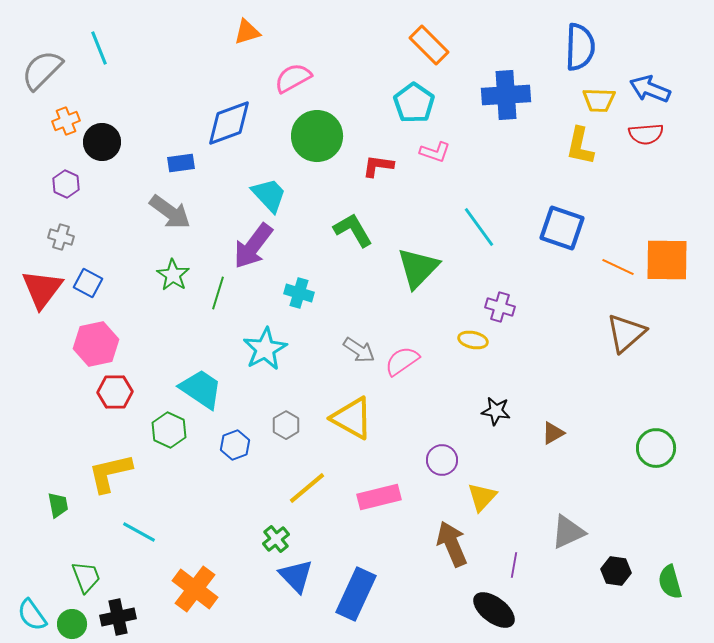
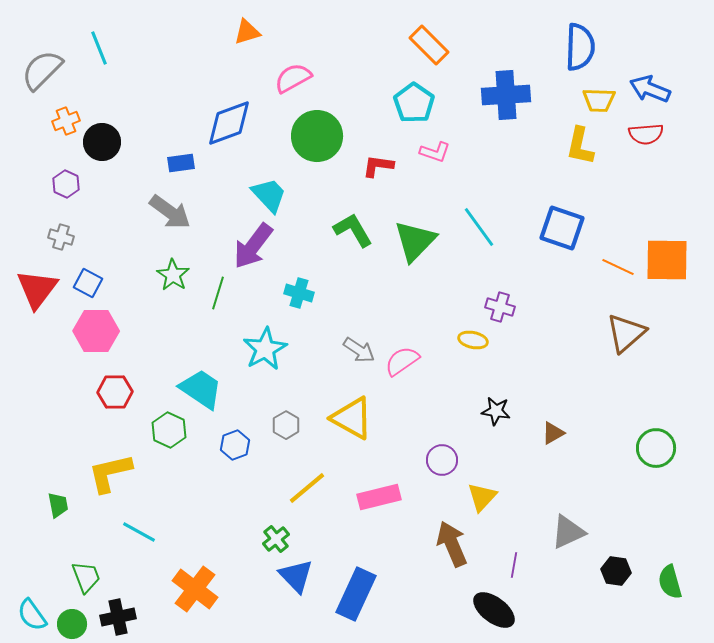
green triangle at (418, 268): moved 3 px left, 27 px up
red triangle at (42, 289): moved 5 px left
pink hexagon at (96, 344): moved 13 px up; rotated 12 degrees clockwise
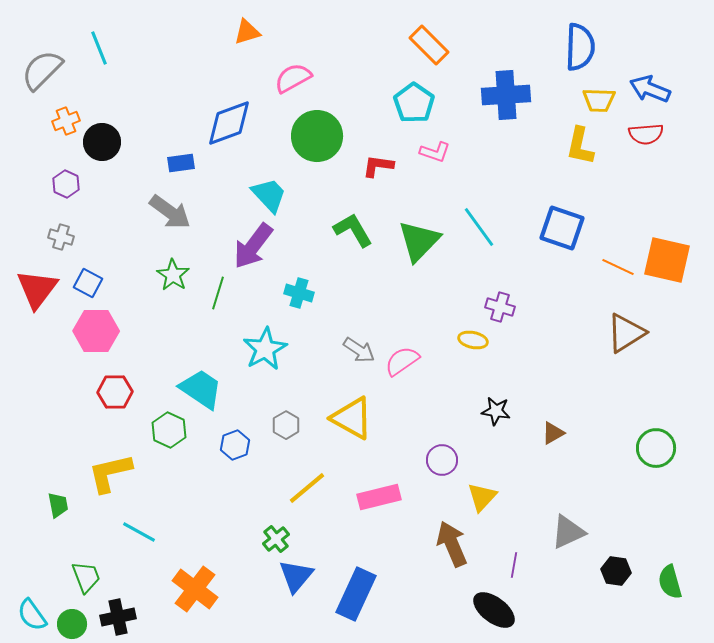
green triangle at (415, 241): moved 4 px right
orange square at (667, 260): rotated 12 degrees clockwise
brown triangle at (626, 333): rotated 9 degrees clockwise
blue triangle at (296, 576): rotated 24 degrees clockwise
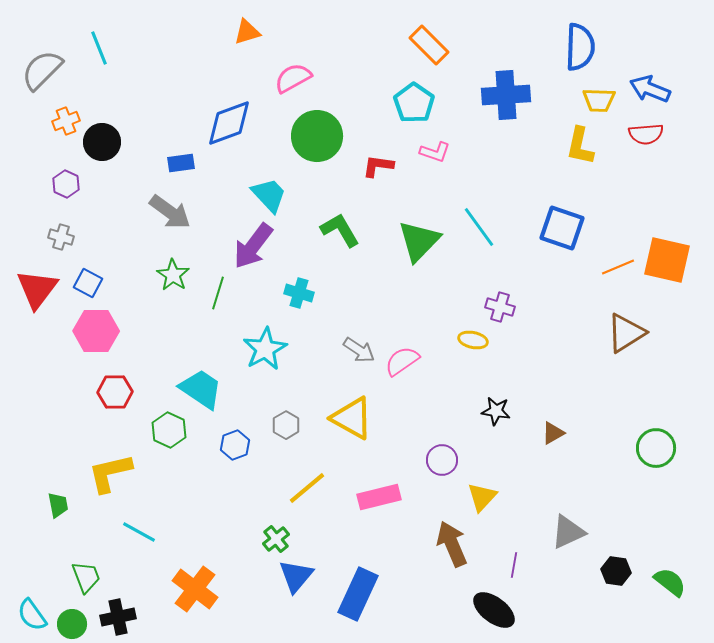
green L-shape at (353, 230): moved 13 px left
orange line at (618, 267): rotated 48 degrees counterclockwise
green semicircle at (670, 582): rotated 144 degrees clockwise
blue rectangle at (356, 594): moved 2 px right
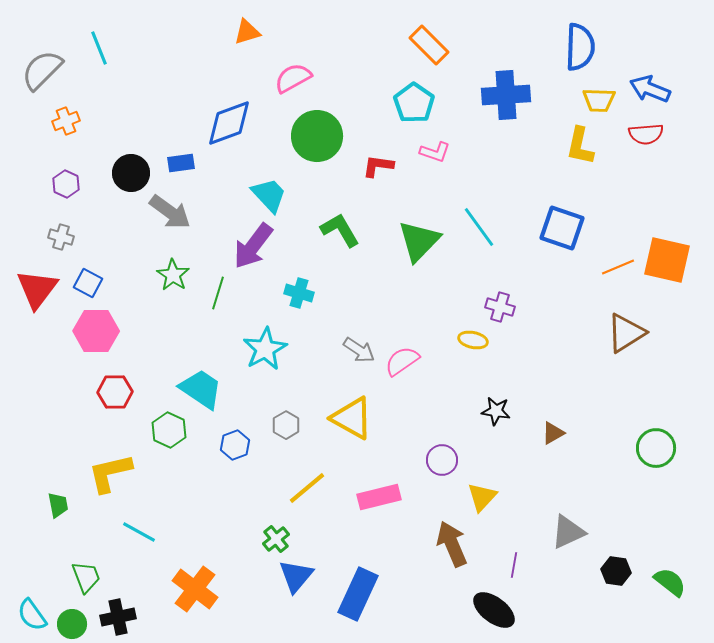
black circle at (102, 142): moved 29 px right, 31 px down
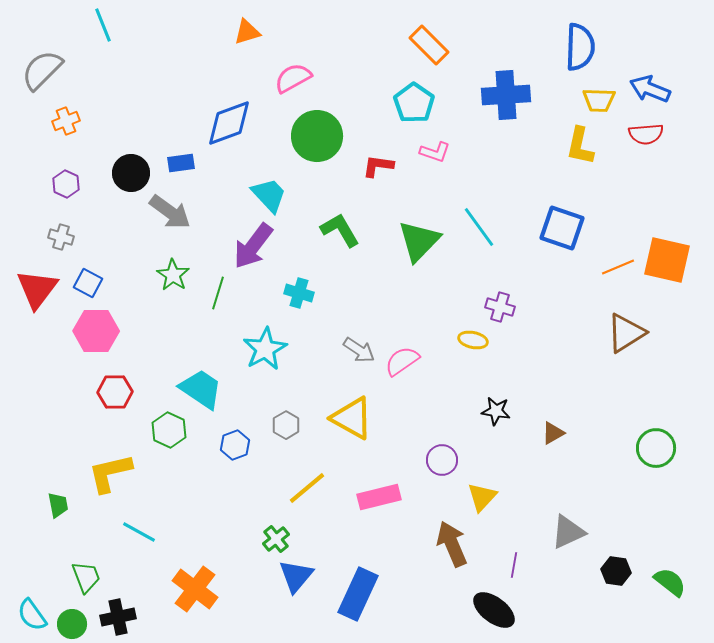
cyan line at (99, 48): moved 4 px right, 23 px up
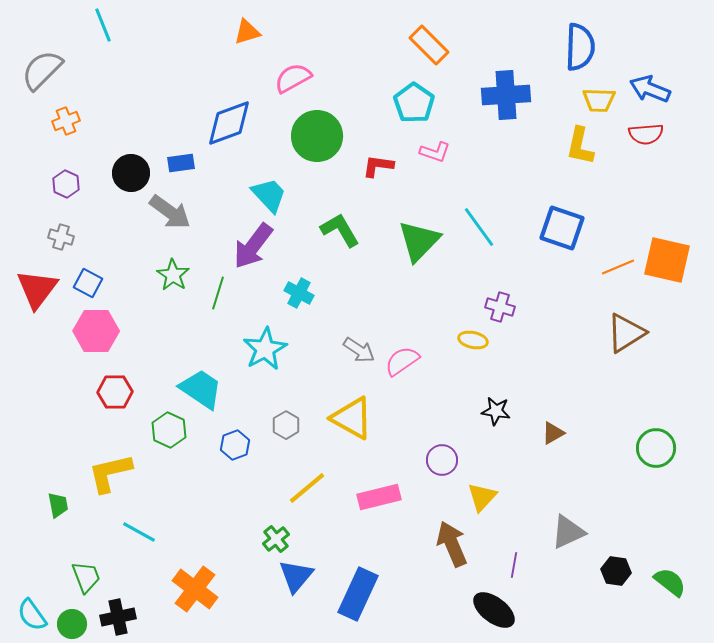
cyan cross at (299, 293): rotated 12 degrees clockwise
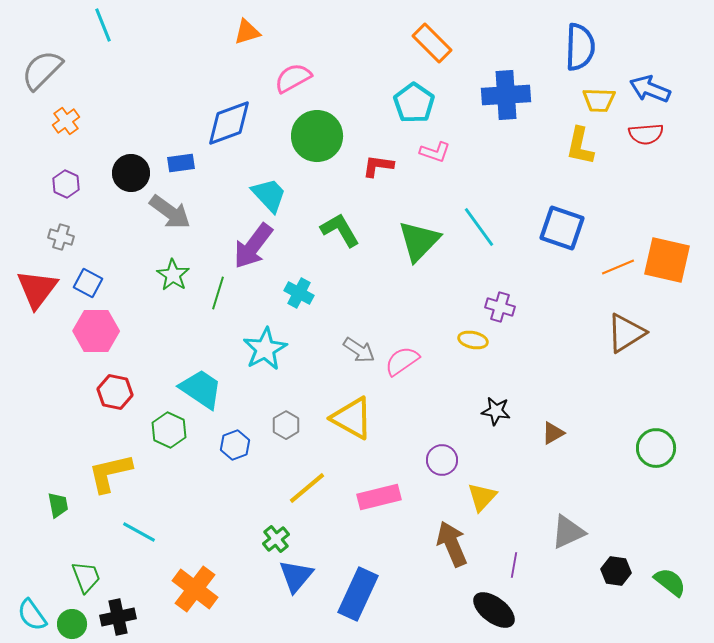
orange rectangle at (429, 45): moved 3 px right, 2 px up
orange cross at (66, 121): rotated 16 degrees counterclockwise
red hexagon at (115, 392): rotated 12 degrees clockwise
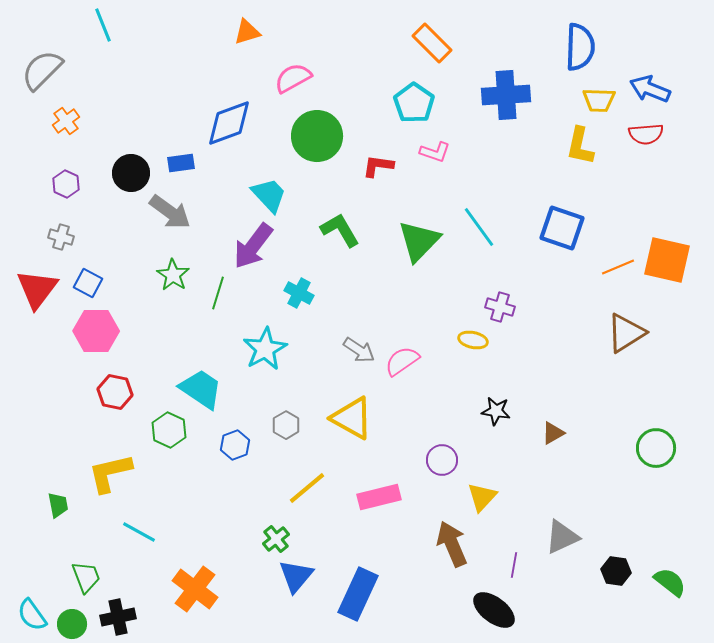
gray triangle at (568, 532): moved 6 px left, 5 px down
